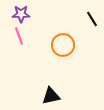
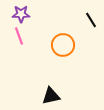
black line: moved 1 px left, 1 px down
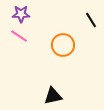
pink line: rotated 36 degrees counterclockwise
black triangle: moved 2 px right
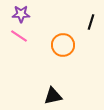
black line: moved 2 px down; rotated 49 degrees clockwise
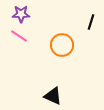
orange circle: moved 1 px left
black triangle: rotated 36 degrees clockwise
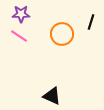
orange circle: moved 11 px up
black triangle: moved 1 px left
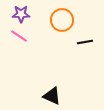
black line: moved 6 px left, 20 px down; rotated 63 degrees clockwise
orange circle: moved 14 px up
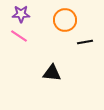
orange circle: moved 3 px right
black triangle: moved 23 px up; rotated 18 degrees counterclockwise
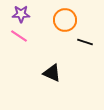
black line: rotated 28 degrees clockwise
black triangle: rotated 18 degrees clockwise
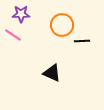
orange circle: moved 3 px left, 5 px down
pink line: moved 6 px left, 1 px up
black line: moved 3 px left, 1 px up; rotated 21 degrees counterclockwise
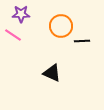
orange circle: moved 1 px left, 1 px down
